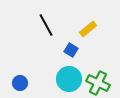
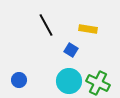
yellow rectangle: rotated 48 degrees clockwise
cyan circle: moved 2 px down
blue circle: moved 1 px left, 3 px up
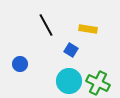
blue circle: moved 1 px right, 16 px up
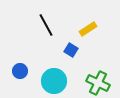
yellow rectangle: rotated 42 degrees counterclockwise
blue circle: moved 7 px down
cyan circle: moved 15 px left
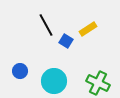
blue square: moved 5 px left, 9 px up
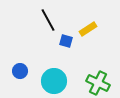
black line: moved 2 px right, 5 px up
blue square: rotated 16 degrees counterclockwise
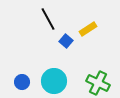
black line: moved 1 px up
blue square: rotated 24 degrees clockwise
blue circle: moved 2 px right, 11 px down
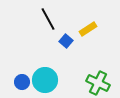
cyan circle: moved 9 px left, 1 px up
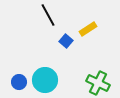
black line: moved 4 px up
blue circle: moved 3 px left
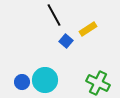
black line: moved 6 px right
blue circle: moved 3 px right
